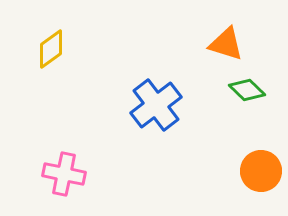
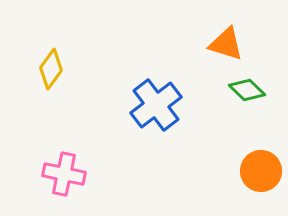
yellow diamond: moved 20 px down; rotated 18 degrees counterclockwise
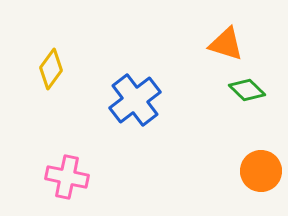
blue cross: moved 21 px left, 5 px up
pink cross: moved 3 px right, 3 px down
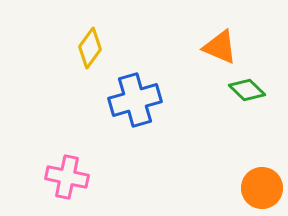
orange triangle: moved 6 px left, 3 px down; rotated 6 degrees clockwise
yellow diamond: moved 39 px right, 21 px up
blue cross: rotated 21 degrees clockwise
orange circle: moved 1 px right, 17 px down
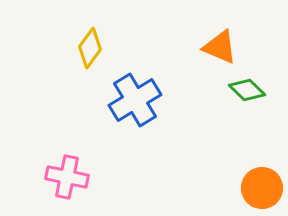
blue cross: rotated 15 degrees counterclockwise
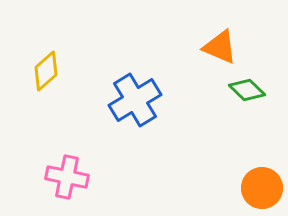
yellow diamond: moved 44 px left, 23 px down; rotated 12 degrees clockwise
